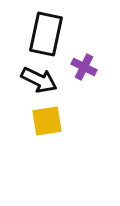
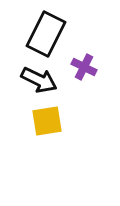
black rectangle: rotated 15 degrees clockwise
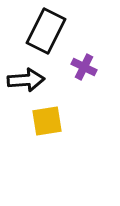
black rectangle: moved 3 px up
black arrow: moved 13 px left; rotated 30 degrees counterclockwise
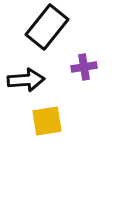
black rectangle: moved 1 px right, 4 px up; rotated 12 degrees clockwise
purple cross: rotated 35 degrees counterclockwise
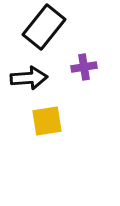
black rectangle: moved 3 px left
black arrow: moved 3 px right, 2 px up
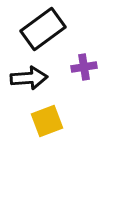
black rectangle: moved 1 px left, 2 px down; rotated 15 degrees clockwise
yellow square: rotated 12 degrees counterclockwise
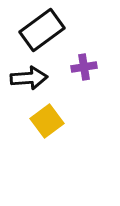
black rectangle: moved 1 px left, 1 px down
yellow square: rotated 16 degrees counterclockwise
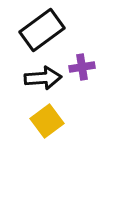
purple cross: moved 2 px left
black arrow: moved 14 px right
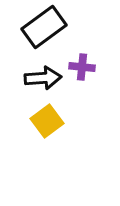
black rectangle: moved 2 px right, 3 px up
purple cross: rotated 15 degrees clockwise
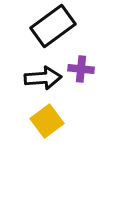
black rectangle: moved 9 px right, 1 px up
purple cross: moved 1 px left, 2 px down
